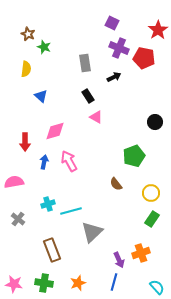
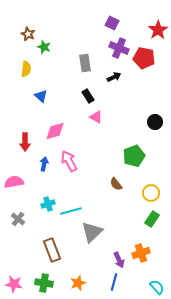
blue arrow: moved 2 px down
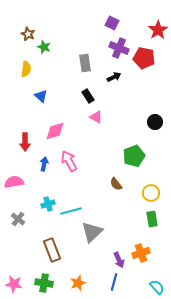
green rectangle: rotated 42 degrees counterclockwise
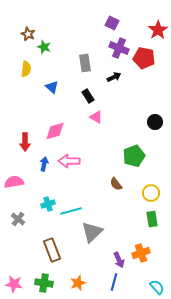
blue triangle: moved 11 px right, 9 px up
pink arrow: rotated 60 degrees counterclockwise
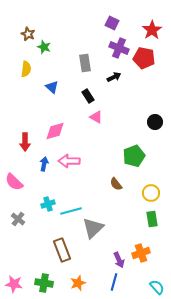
red star: moved 6 px left
pink semicircle: rotated 126 degrees counterclockwise
gray triangle: moved 1 px right, 4 px up
brown rectangle: moved 10 px right
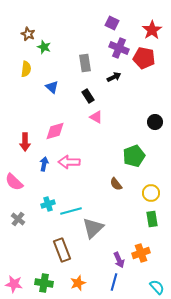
pink arrow: moved 1 px down
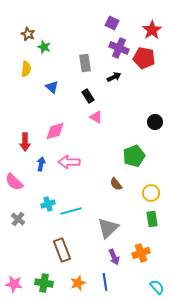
blue arrow: moved 3 px left
gray triangle: moved 15 px right
purple arrow: moved 5 px left, 3 px up
blue line: moved 9 px left; rotated 24 degrees counterclockwise
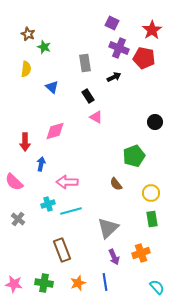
pink arrow: moved 2 px left, 20 px down
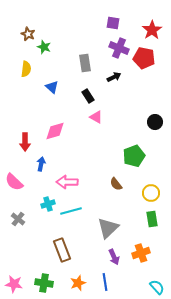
purple square: moved 1 px right; rotated 16 degrees counterclockwise
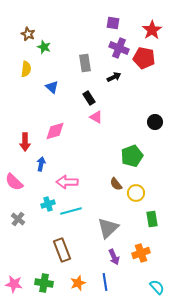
black rectangle: moved 1 px right, 2 px down
green pentagon: moved 2 px left
yellow circle: moved 15 px left
